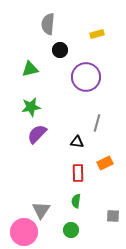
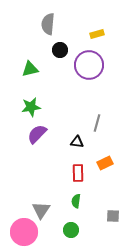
purple circle: moved 3 px right, 12 px up
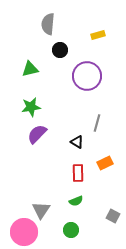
yellow rectangle: moved 1 px right, 1 px down
purple circle: moved 2 px left, 11 px down
black triangle: rotated 24 degrees clockwise
green semicircle: rotated 120 degrees counterclockwise
gray square: rotated 24 degrees clockwise
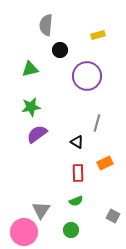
gray semicircle: moved 2 px left, 1 px down
purple semicircle: rotated 10 degrees clockwise
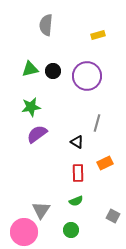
black circle: moved 7 px left, 21 px down
